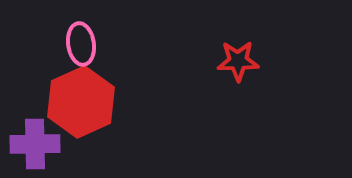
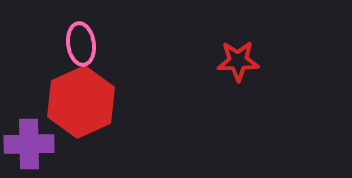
purple cross: moved 6 px left
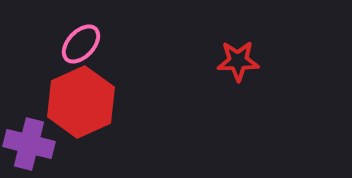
pink ellipse: rotated 51 degrees clockwise
purple cross: rotated 15 degrees clockwise
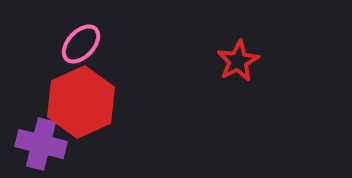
red star: rotated 27 degrees counterclockwise
purple cross: moved 12 px right
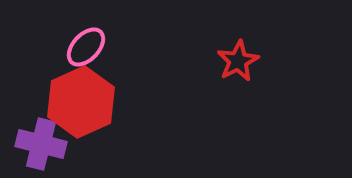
pink ellipse: moved 5 px right, 3 px down
